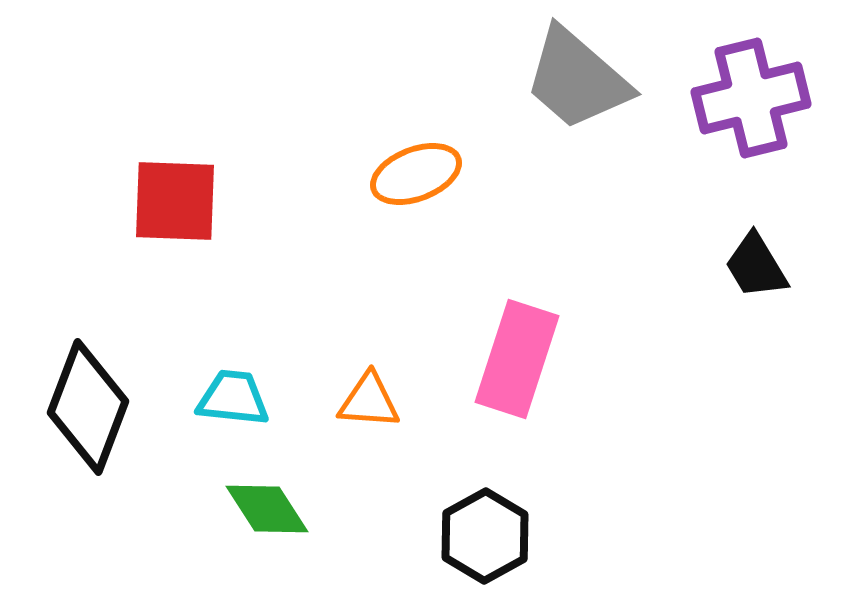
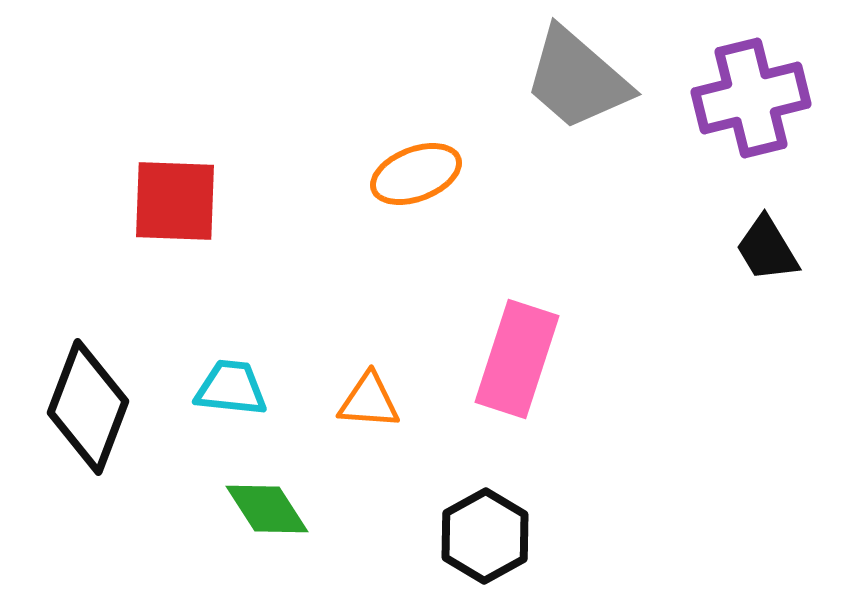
black trapezoid: moved 11 px right, 17 px up
cyan trapezoid: moved 2 px left, 10 px up
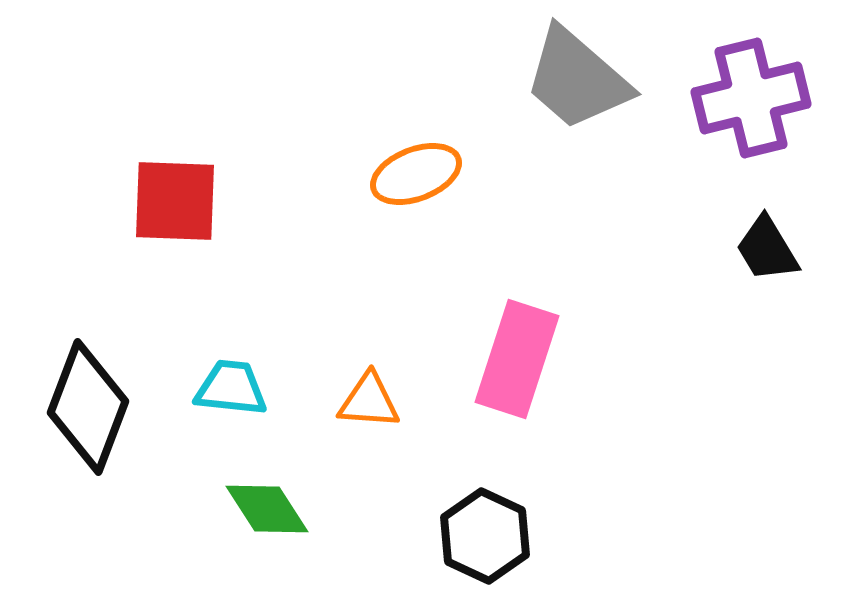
black hexagon: rotated 6 degrees counterclockwise
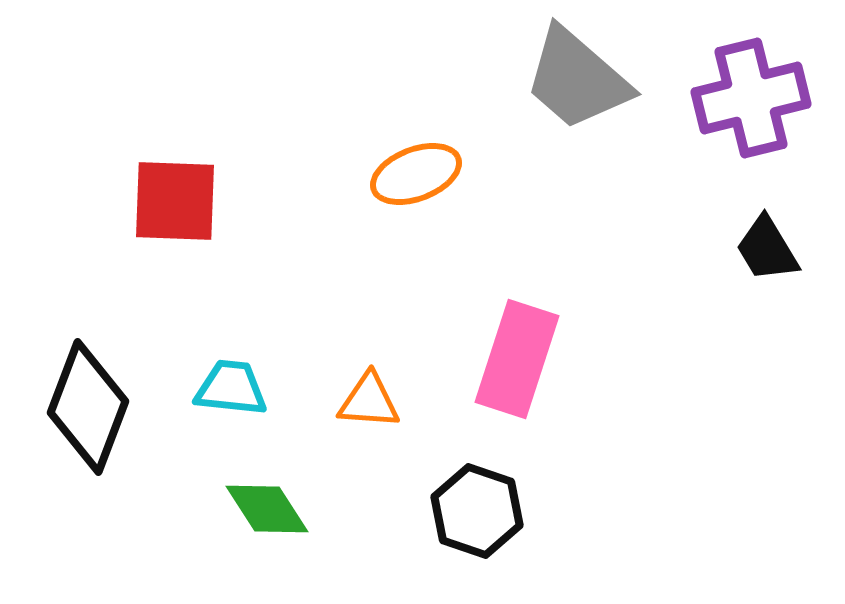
black hexagon: moved 8 px left, 25 px up; rotated 6 degrees counterclockwise
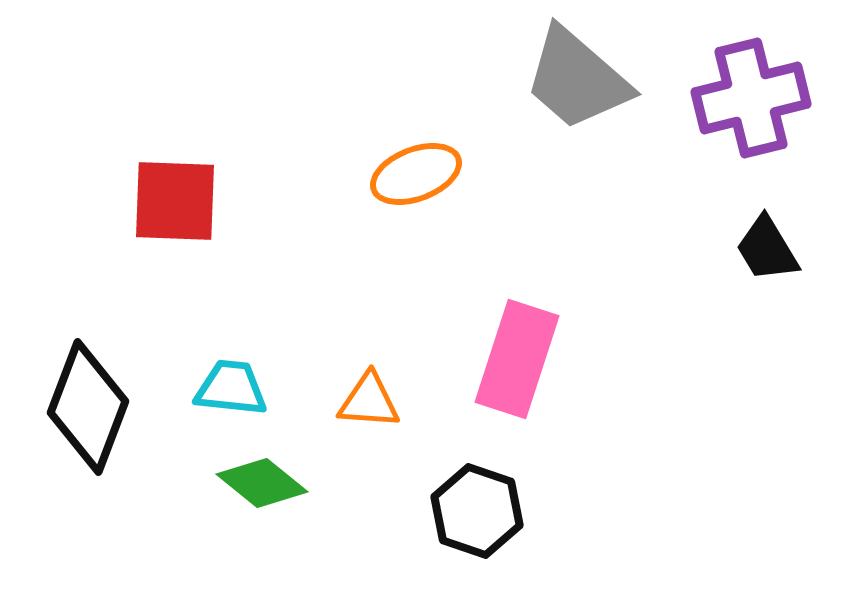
green diamond: moved 5 px left, 26 px up; rotated 18 degrees counterclockwise
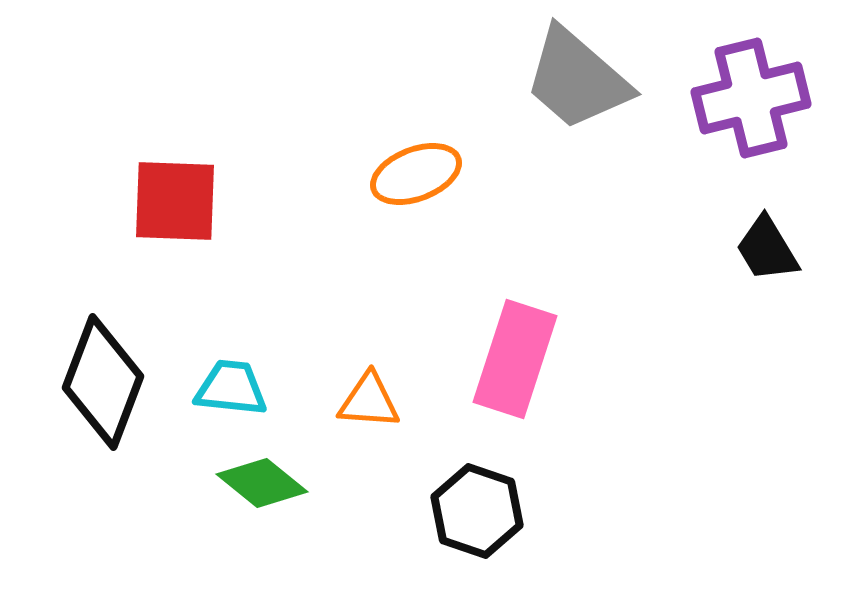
pink rectangle: moved 2 px left
black diamond: moved 15 px right, 25 px up
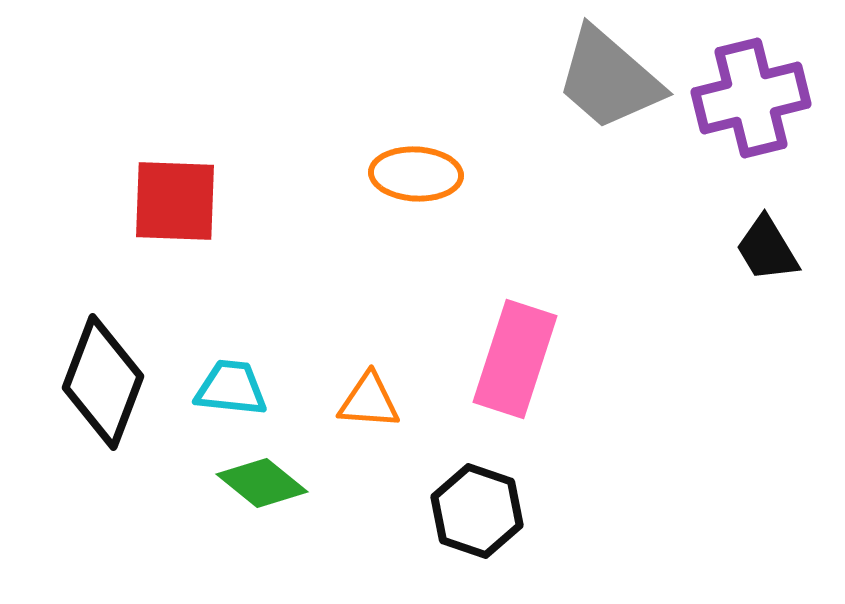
gray trapezoid: moved 32 px right
orange ellipse: rotated 24 degrees clockwise
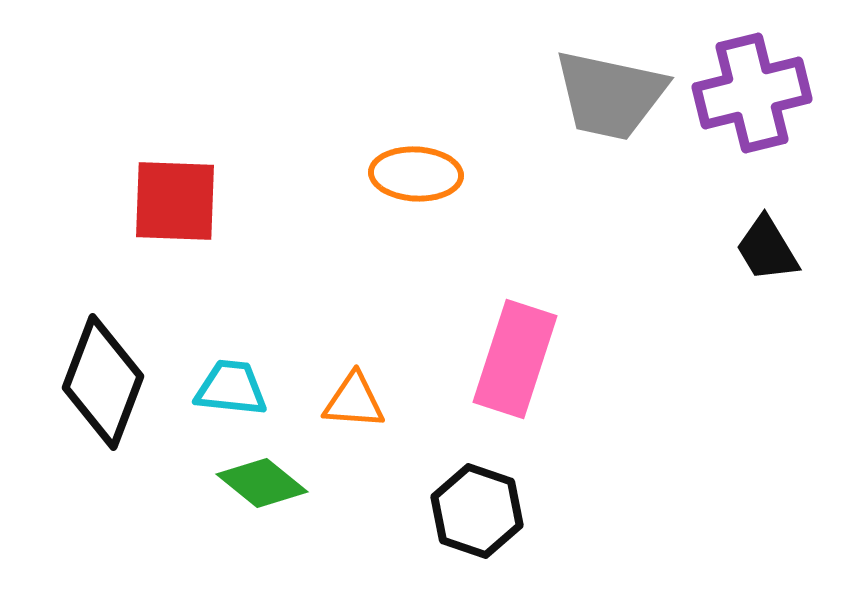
gray trapezoid: moved 1 px right, 16 px down; rotated 29 degrees counterclockwise
purple cross: moved 1 px right, 5 px up
orange triangle: moved 15 px left
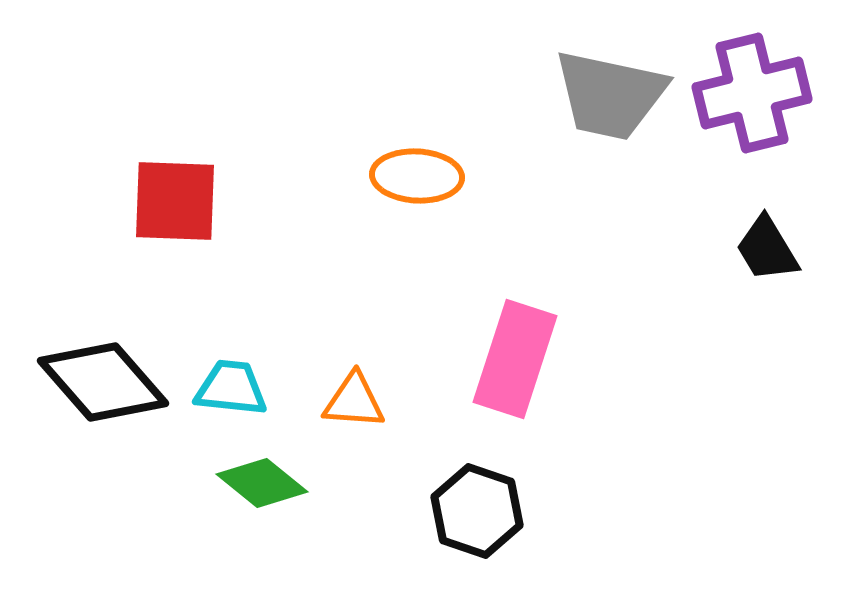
orange ellipse: moved 1 px right, 2 px down
black diamond: rotated 62 degrees counterclockwise
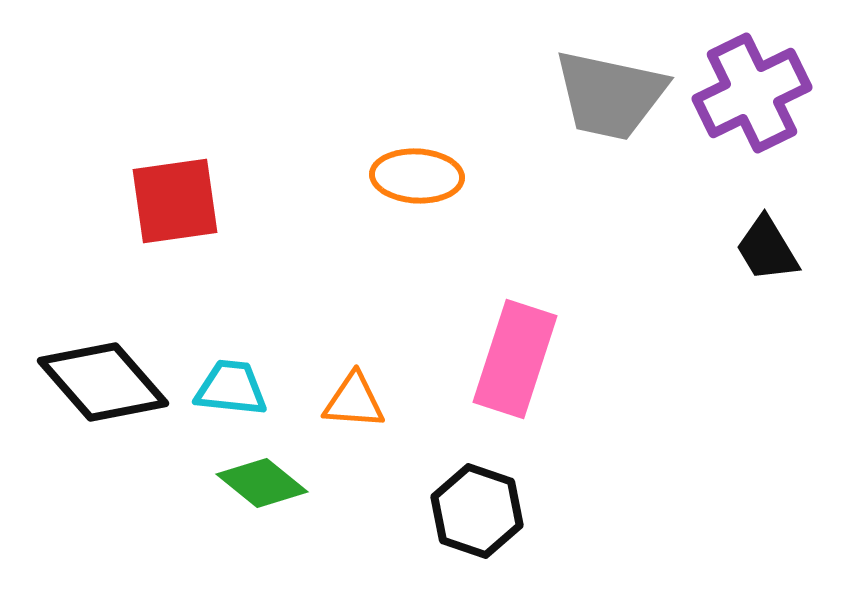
purple cross: rotated 12 degrees counterclockwise
red square: rotated 10 degrees counterclockwise
